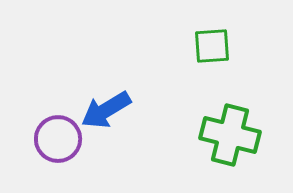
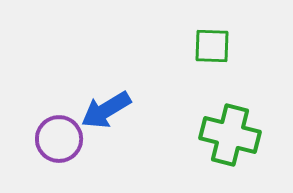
green square: rotated 6 degrees clockwise
purple circle: moved 1 px right
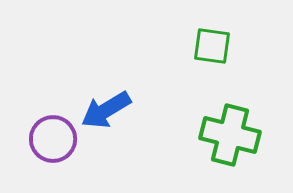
green square: rotated 6 degrees clockwise
purple circle: moved 6 px left
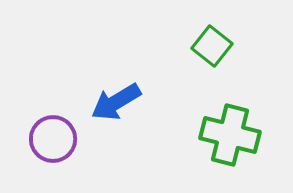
green square: rotated 30 degrees clockwise
blue arrow: moved 10 px right, 8 px up
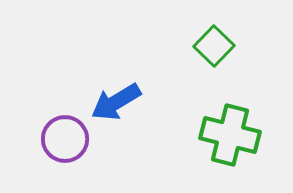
green square: moved 2 px right; rotated 6 degrees clockwise
purple circle: moved 12 px right
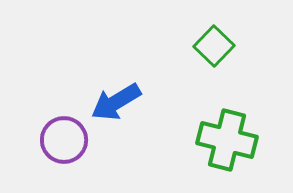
green cross: moved 3 px left, 5 px down
purple circle: moved 1 px left, 1 px down
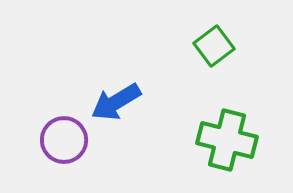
green square: rotated 9 degrees clockwise
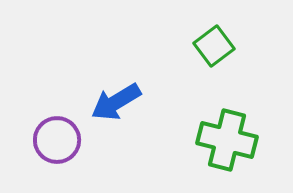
purple circle: moved 7 px left
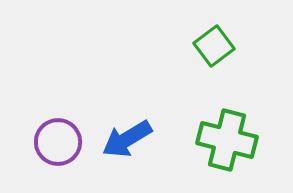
blue arrow: moved 11 px right, 37 px down
purple circle: moved 1 px right, 2 px down
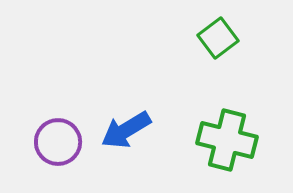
green square: moved 4 px right, 8 px up
blue arrow: moved 1 px left, 9 px up
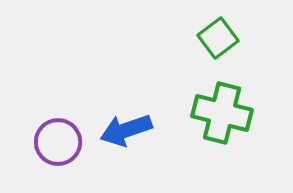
blue arrow: rotated 12 degrees clockwise
green cross: moved 5 px left, 27 px up
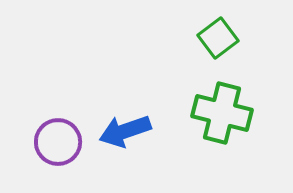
blue arrow: moved 1 px left, 1 px down
